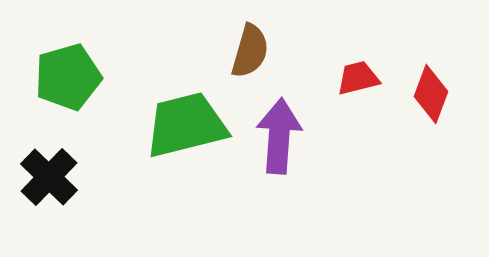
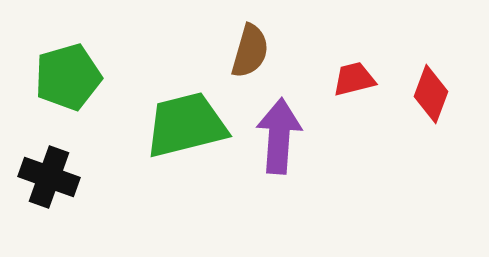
red trapezoid: moved 4 px left, 1 px down
black cross: rotated 24 degrees counterclockwise
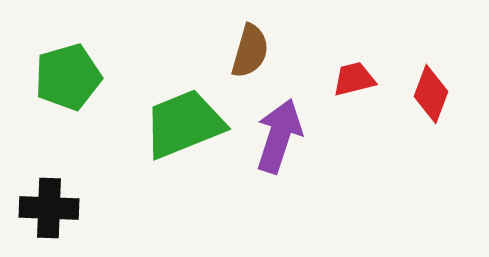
green trapezoid: moved 2 px left, 1 px up; rotated 8 degrees counterclockwise
purple arrow: rotated 14 degrees clockwise
black cross: moved 31 px down; rotated 18 degrees counterclockwise
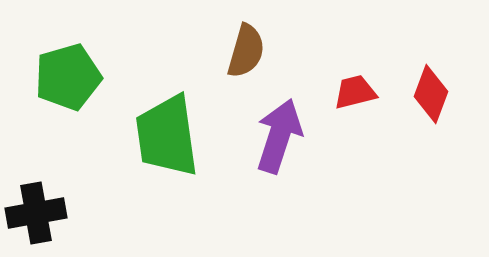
brown semicircle: moved 4 px left
red trapezoid: moved 1 px right, 13 px down
green trapezoid: moved 17 px left, 12 px down; rotated 76 degrees counterclockwise
black cross: moved 13 px left, 5 px down; rotated 12 degrees counterclockwise
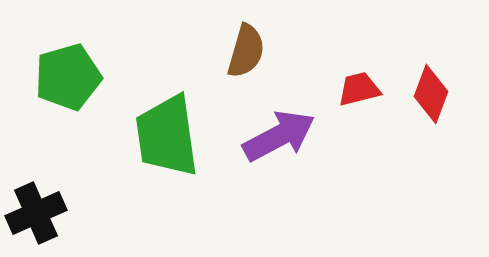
red trapezoid: moved 4 px right, 3 px up
purple arrow: rotated 44 degrees clockwise
black cross: rotated 14 degrees counterclockwise
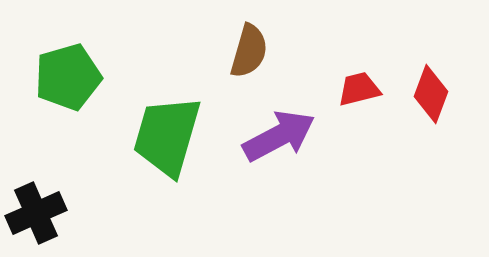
brown semicircle: moved 3 px right
green trapezoid: rotated 24 degrees clockwise
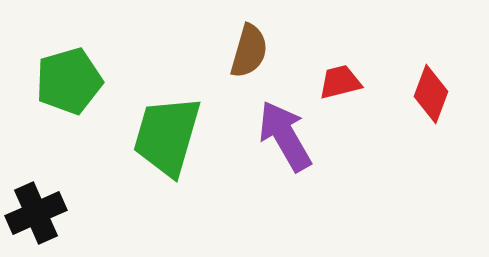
green pentagon: moved 1 px right, 4 px down
red trapezoid: moved 19 px left, 7 px up
purple arrow: moved 6 px right; rotated 92 degrees counterclockwise
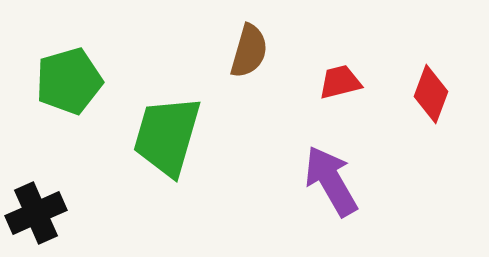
purple arrow: moved 46 px right, 45 px down
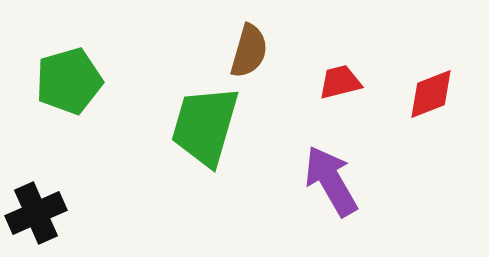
red diamond: rotated 48 degrees clockwise
green trapezoid: moved 38 px right, 10 px up
